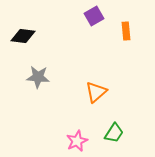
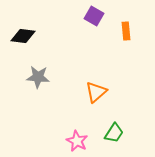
purple square: rotated 30 degrees counterclockwise
pink star: rotated 20 degrees counterclockwise
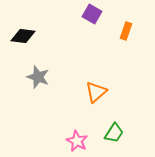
purple square: moved 2 px left, 2 px up
orange rectangle: rotated 24 degrees clockwise
gray star: rotated 15 degrees clockwise
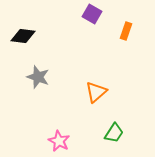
pink star: moved 18 px left
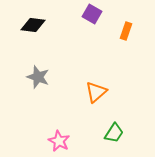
black diamond: moved 10 px right, 11 px up
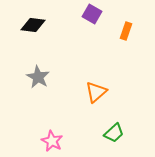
gray star: rotated 10 degrees clockwise
green trapezoid: rotated 15 degrees clockwise
pink star: moved 7 px left
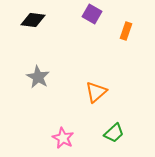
black diamond: moved 5 px up
pink star: moved 11 px right, 3 px up
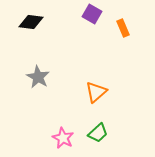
black diamond: moved 2 px left, 2 px down
orange rectangle: moved 3 px left, 3 px up; rotated 42 degrees counterclockwise
green trapezoid: moved 16 px left
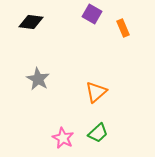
gray star: moved 2 px down
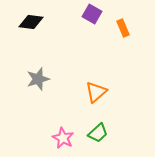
gray star: rotated 25 degrees clockwise
